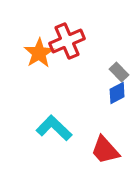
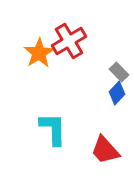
red cross: moved 2 px right; rotated 8 degrees counterclockwise
blue diamond: rotated 20 degrees counterclockwise
cyan L-shape: moved 1 px left, 1 px down; rotated 45 degrees clockwise
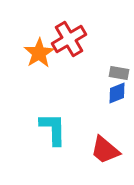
red cross: moved 2 px up
gray rectangle: moved 1 px down; rotated 36 degrees counterclockwise
blue diamond: rotated 25 degrees clockwise
red trapezoid: rotated 8 degrees counterclockwise
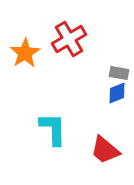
orange star: moved 14 px left
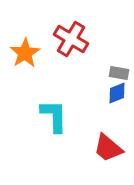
red cross: moved 2 px right; rotated 28 degrees counterclockwise
cyan L-shape: moved 1 px right, 13 px up
red trapezoid: moved 3 px right, 2 px up
